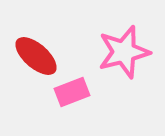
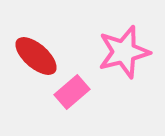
pink rectangle: rotated 20 degrees counterclockwise
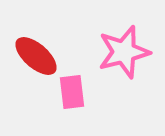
pink rectangle: rotated 56 degrees counterclockwise
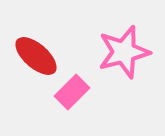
pink rectangle: rotated 52 degrees clockwise
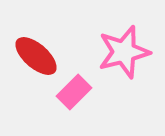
pink rectangle: moved 2 px right
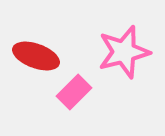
red ellipse: rotated 21 degrees counterclockwise
